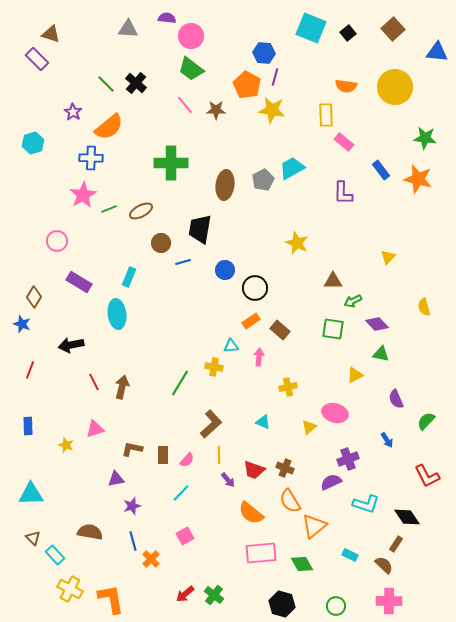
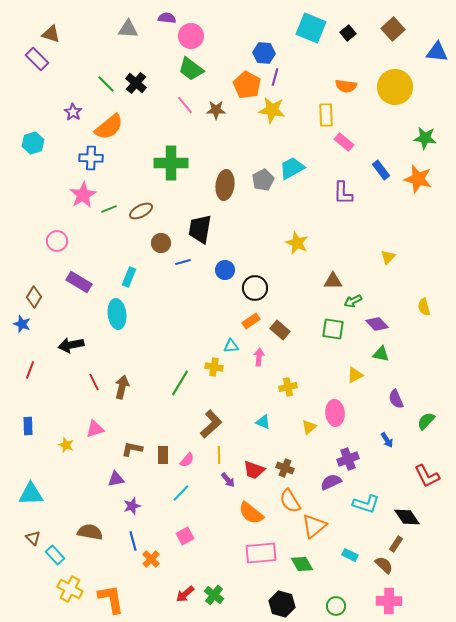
pink ellipse at (335, 413): rotated 70 degrees clockwise
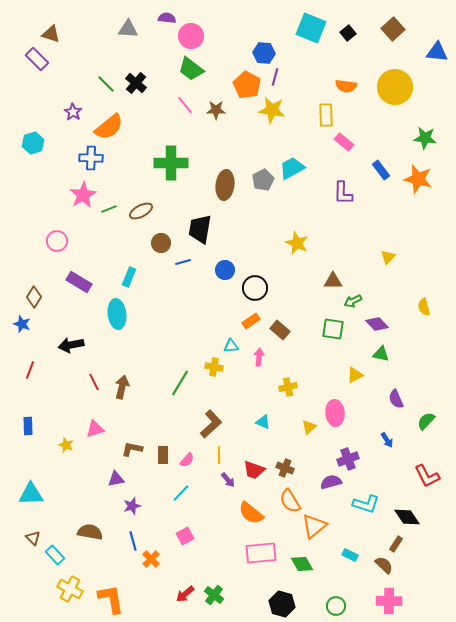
purple semicircle at (331, 482): rotated 10 degrees clockwise
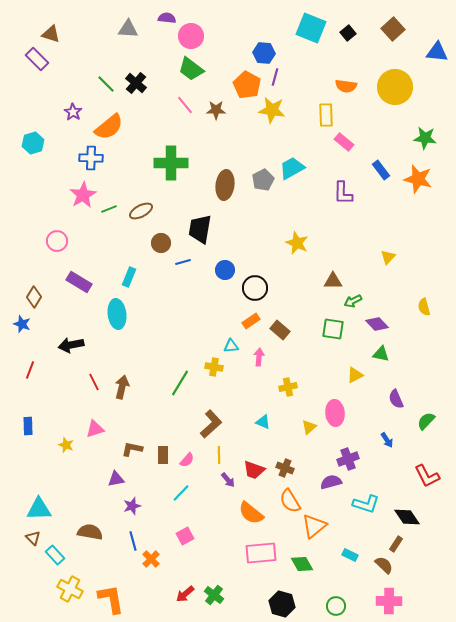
cyan triangle at (31, 494): moved 8 px right, 15 px down
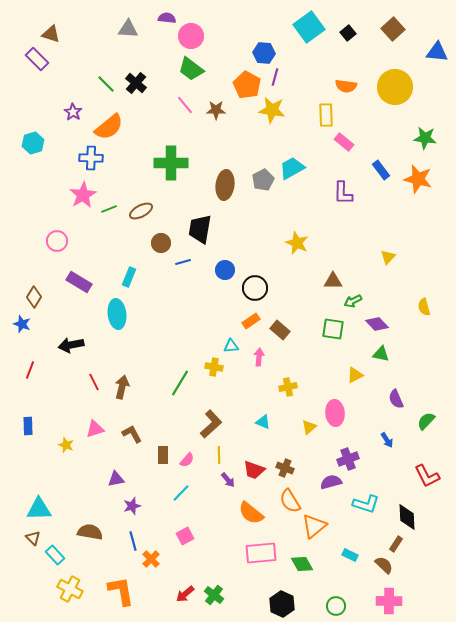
cyan square at (311, 28): moved 2 px left, 1 px up; rotated 32 degrees clockwise
brown L-shape at (132, 449): moved 15 px up; rotated 50 degrees clockwise
black diamond at (407, 517): rotated 32 degrees clockwise
orange L-shape at (111, 599): moved 10 px right, 8 px up
black hexagon at (282, 604): rotated 10 degrees clockwise
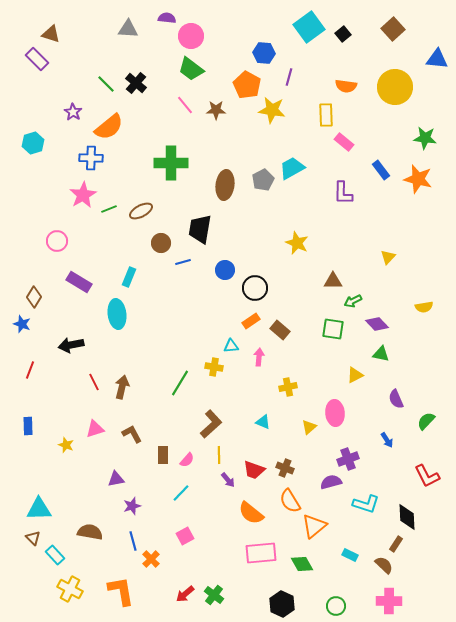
black square at (348, 33): moved 5 px left, 1 px down
blue triangle at (437, 52): moved 7 px down
purple line at (275, 77): moved 14 px right
yellow semicircle at (424, 307): rotated 84 degrees counterclockwise
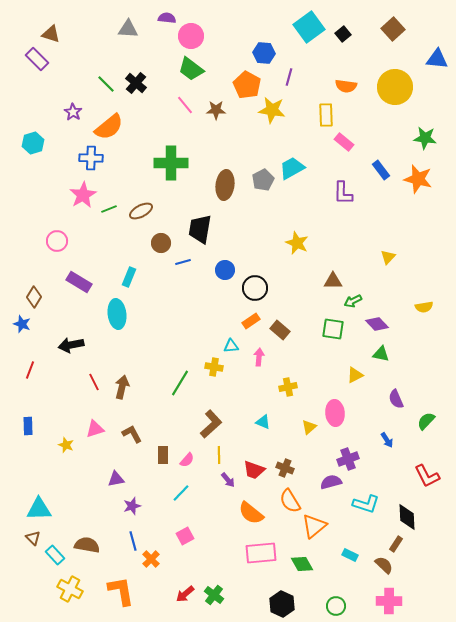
brown semicircle at (90, 532): moved 3 px left, 13 px down
